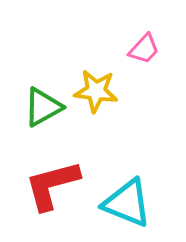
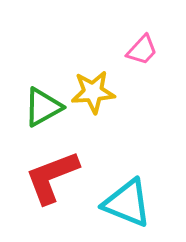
pink trapezoid: moved 2 px left, 1 px down
yellow star: moved 3 px left, 1 px down; rotated 12 degrees counterclockwise
red L-shape: moved 8 px up; rotated 6 degrees counterclockwise
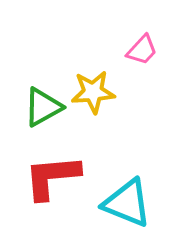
red L-shape: rotated 16 degrees clockwise
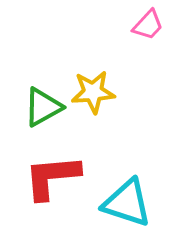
pink trapezoid: moved 6 px right, 25 px up
cyan triangle: rotated 4 degrees counterclockwise
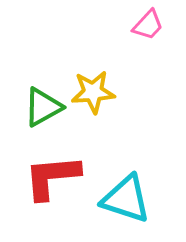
cyan triangle: moved 1 px left, 4 px up
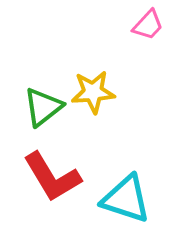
green triangle: rotated 9 degrees counterclockwise
red L-shape: rotated 116 degrees counterclockwise
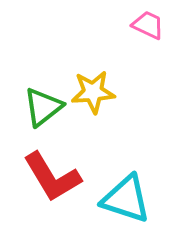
pink trapezoid: rotated 108 degrees counterclockwise
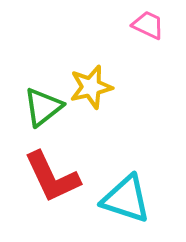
yellow star: moved 2 px left, 5 px up; rotated 9 degrees counterclockwise
red L-shape: rotated 6 degrees clockwise
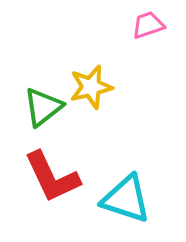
pink trapezoid: rotated 44 degrees counterclockwise
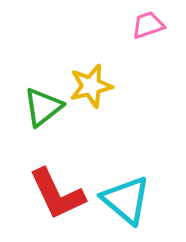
yellow star: moved 1 px up
red L-shape: moved 5 px right, 17 px down
cyan triangle: moved 1 px down; rotated 22 degrees clockwise
